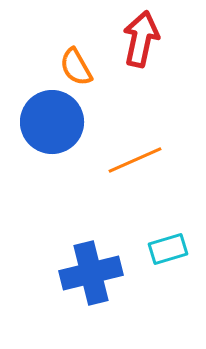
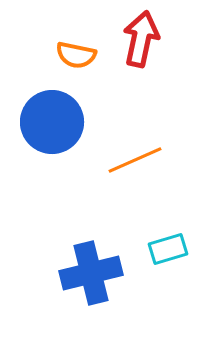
orange semicircle: moved 12 px up; rotated 48 degrees counterclockwise
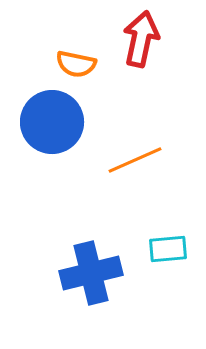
orange semicircle: moved 9 px down
cyan rectangle: rotated 12 degrees clockwise
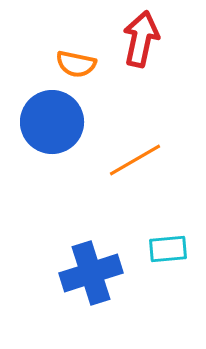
orange line: rotated 6 degrees counterclockwise
blue cross: rotated 4 degrees counterclockwise
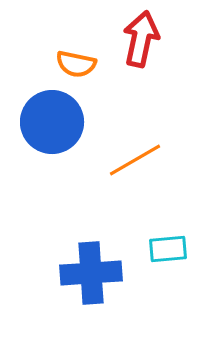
blue cross: rotated 14 degrees clockwise
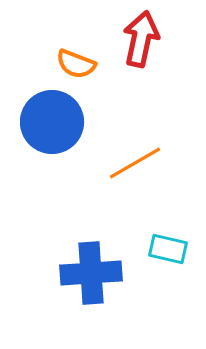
orange semicircle: rotated 9 degrees clockwise
orange line: moved 3 px down
cyan rectangle: rotated 18 degrees clockwise
